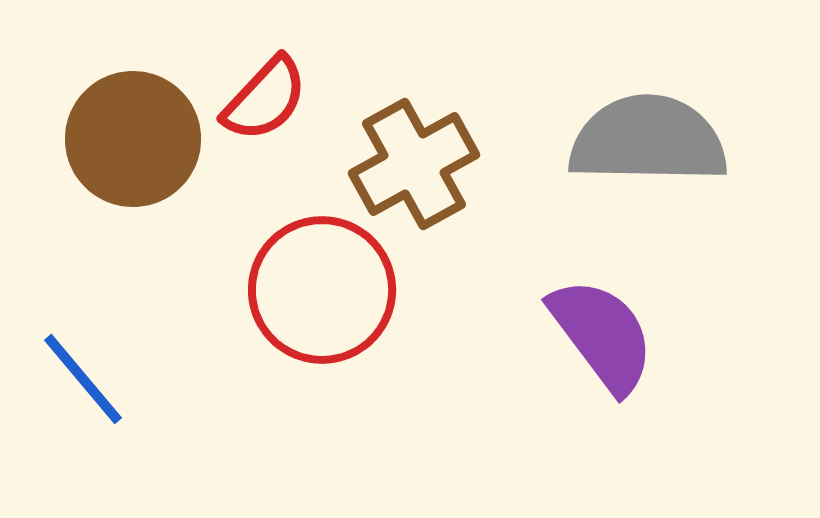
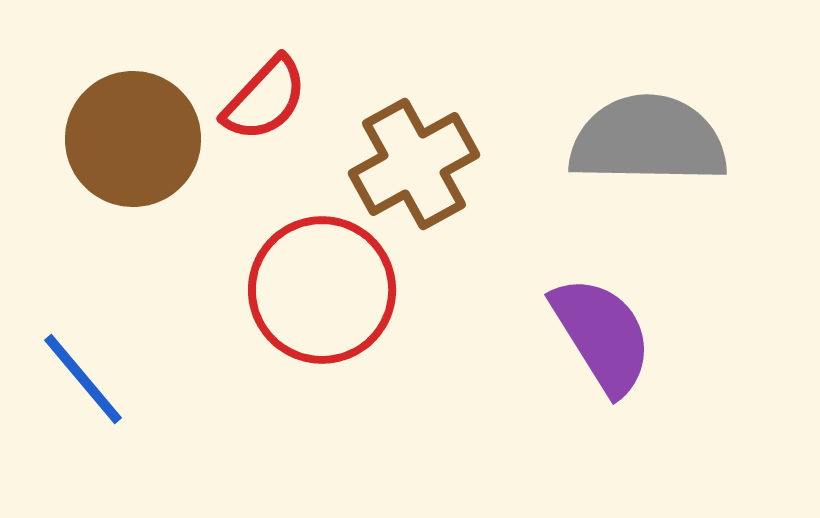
purple semicircle: rotated 5 degrees clockwise
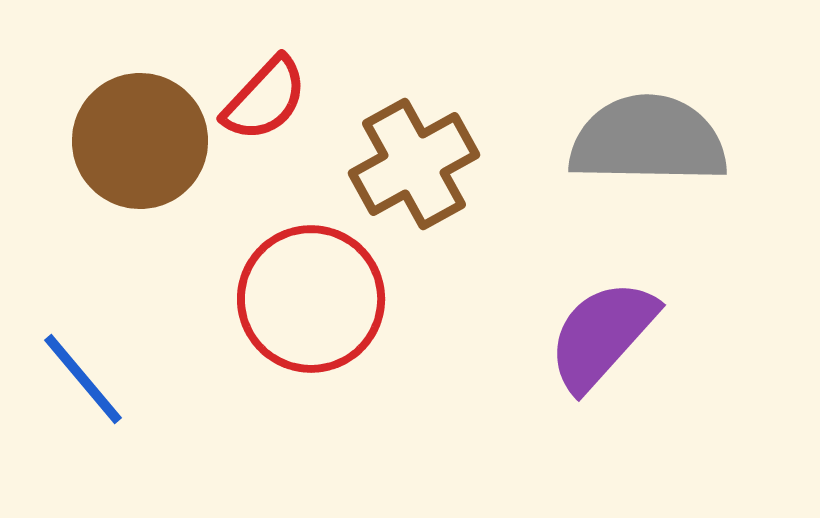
brown circle: moved 7 px right, 2 px down
red circle: moved 11 px left, 9 px down
purple semicircle: rotated 106 degrees counterclockwise
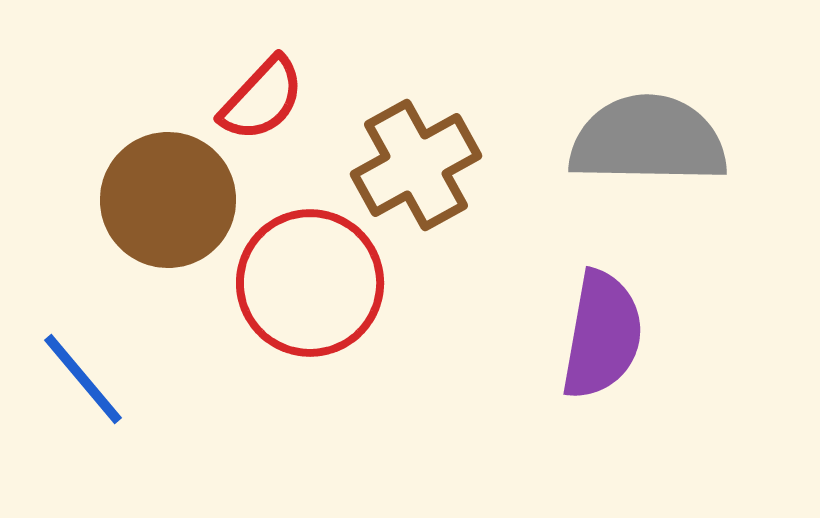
red semicircle: moved 3 px left
brown circle: moved 28 px right, 59 px down
brown cross: moved 2 px right, 1 px down
red circle: moved 1 px left, 16 px up
purple semicircle: rotated 148 degrees clockwise
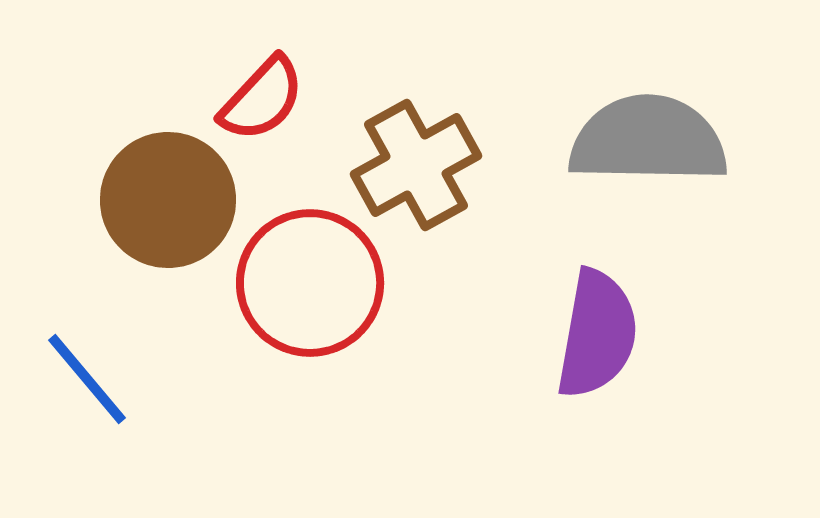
purple semicircle: moved 5 px left, 1 px up
blue line: moved 4 px right
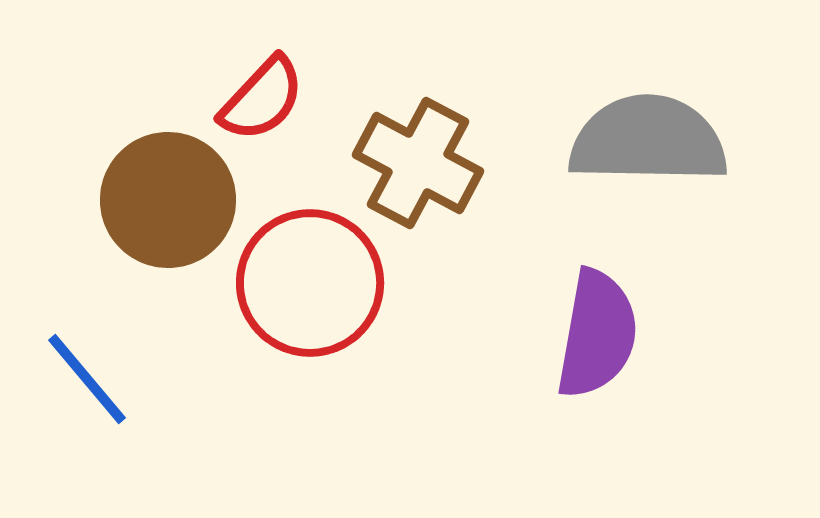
brown cross: moved 2 px right, 2 px up; rotated 33 degrees counterclockwise
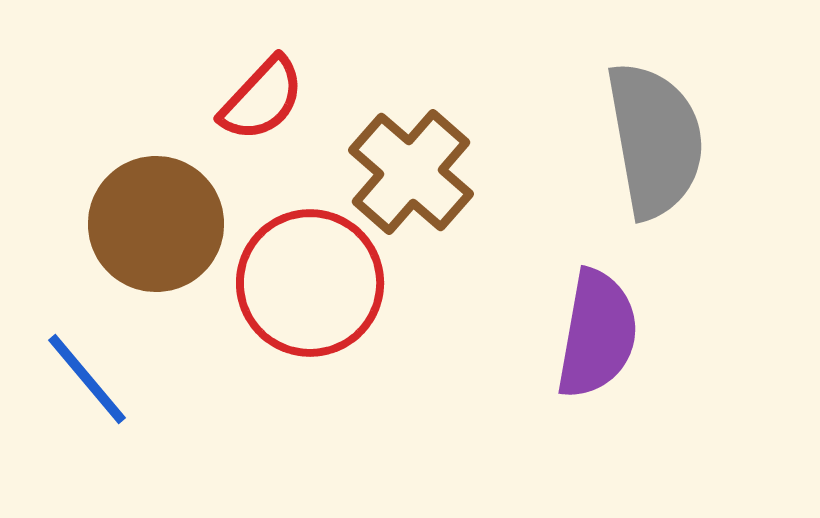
gray semicircle: moved 7 px right; rotated 79 degrees clockwise
brown cross: moved 7 px left, 9 px down; rotated 13 degrees clockwise
brown circle: moved 12 px left, 24 px down
